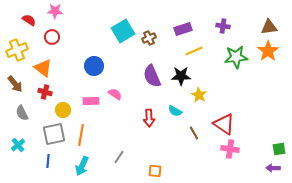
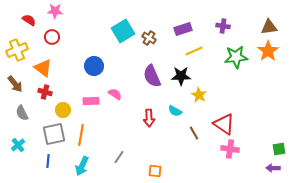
brown cross: rotated 32 degrees counterclockwise
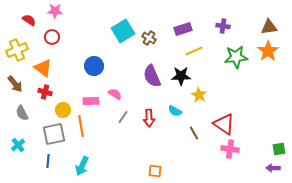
orange line: moved 9 px up; rotated 20 degrees counterclockwise
gray line: moved 4 px right, 40 px up
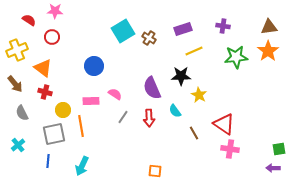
purple semicircle: moved 12 px down
cyan semicircle: rotated 24 degrees clockwise
